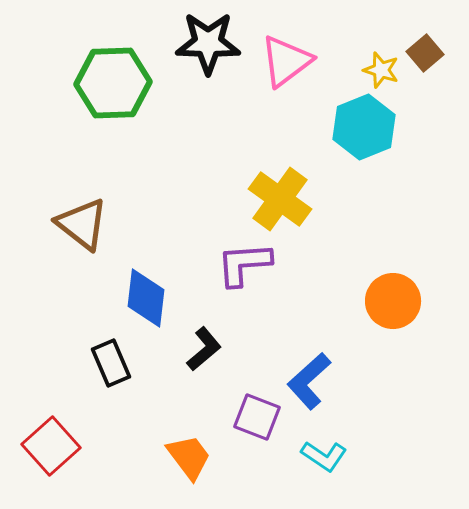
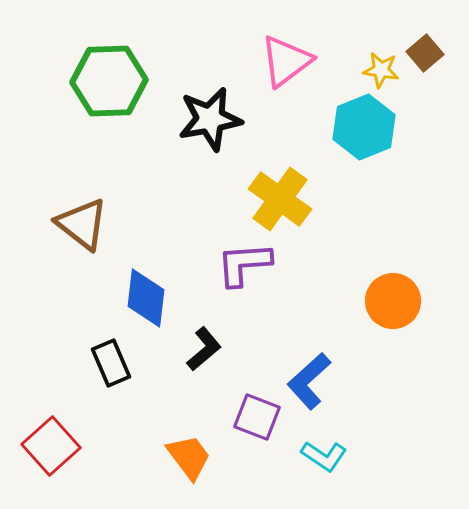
black star: moved 2 px right, 76 px down; rotated 12 degrees counterclockwise
yellow star: rotated 9 degrees counterclockwise
green hexagon: moved 4 px left, 2 px up
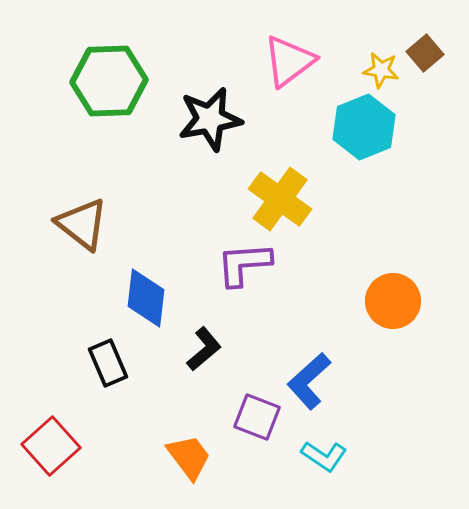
pink triangle: moved 3 px right
black rectangle: moved 3 px left
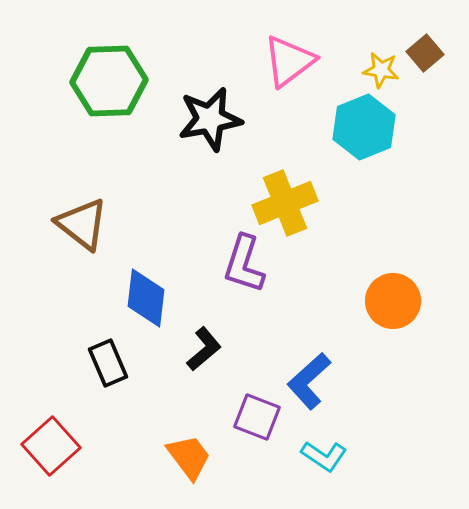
yellow cross: moved 5 px right, 4 px down; rotated 32 degrees clockwise
purple L-shape: rotated 68 degrees counterclockwise
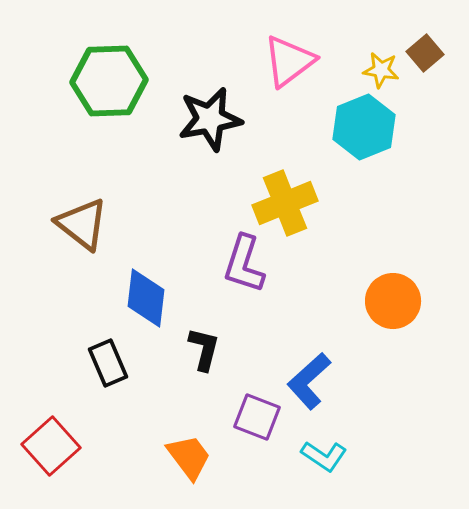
black L-shape: rotated 36 degrees counterclockwise
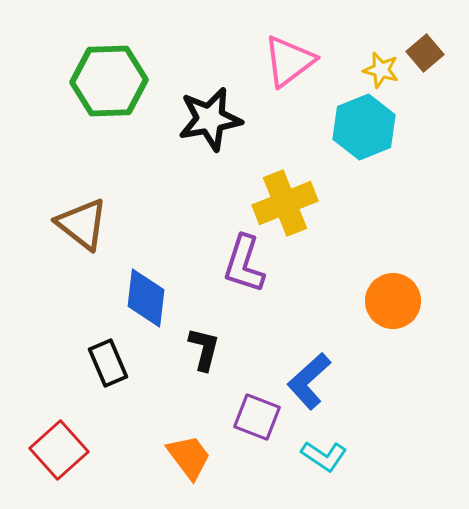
yellow star: rotated 6 degrees clockwise
red square: moved 8 px right, 4 px down
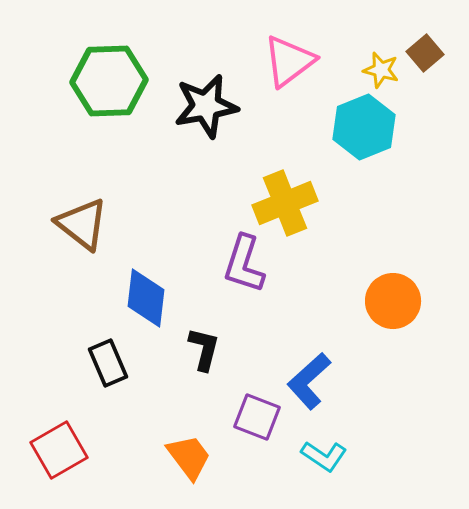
black star: moved 4 px left, 13 px up
red square: rotated 12 degrees clockwise
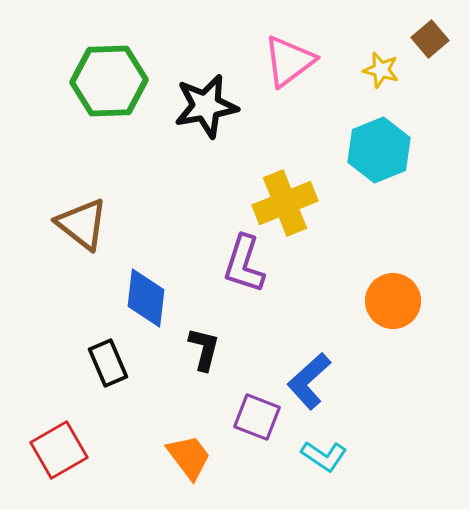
brown square: moved 5 px right, 14 px up
cyan hexagon: moved 15 px right, 23 px down
